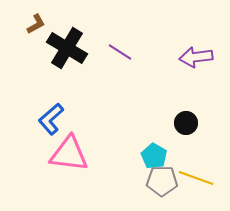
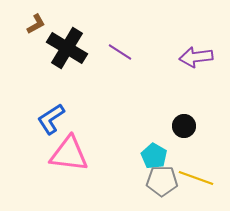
blue L-shape: rotated 8 degrees clockwise
black circle: moved 2 px left, 3 px down
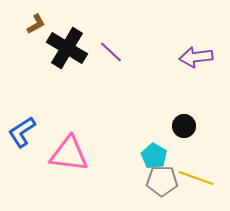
purple line: moved 9 px left; rotated 10 degrees clockwise
blue L-shape: moved 29 px left, 13 px down
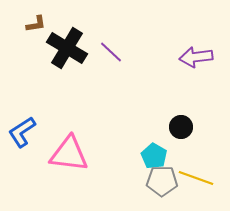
brown L-shape: rotated 20 degrees clockwise
black circle: moved 3 px left, 1 px down
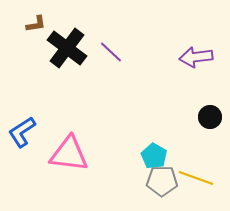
black cross: rotated 6 degrees clockwise
black circle: moved 29 px right, 10 px up
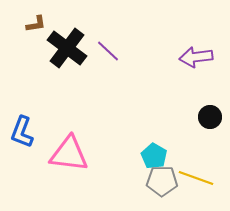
purple line: moved 3 px left, 1 px up
blue L-shape: rotated 36 degrees counterclockwise
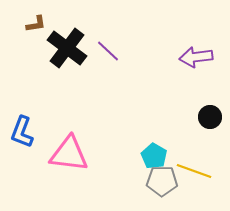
yellow line: moved 2 px left, 7 px up
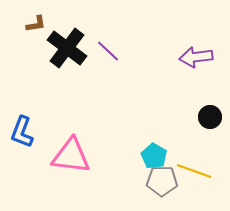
pink triangle: moved 2 px right, 2 px down
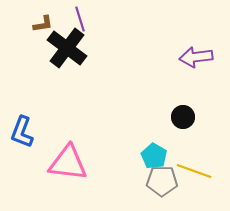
brown L-shape: moved 7 px right
purple line: moved 28 px left, 32 px up; rotated 30 degrees clockwise
black circle: moved 27 px left
pink triangle: moved 3 px left, 7 px down
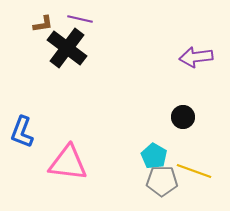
purple line: rotated 60 degrees counterclockwise
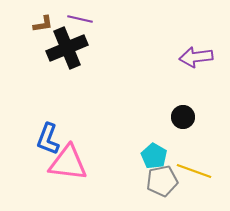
black cross: rotated 30 degrees clockwise
blue L-shape: moved 26 px right, 7 px down
gray pentagon: rotated 12 degrees counterclockwise
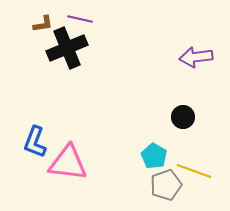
blue L-shape: moved 13 px left, 3 px down
gray pentagon: moved 4 px right, 4 px down; rotated 8 degrees counterclockwise
